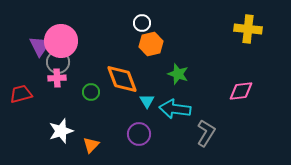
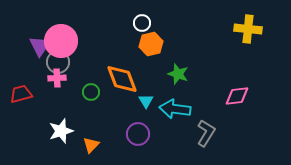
pink diamond: moved 4 px left, 5 px down
cyan triangle: moved 1 px left
purple circle: moved 1 px left
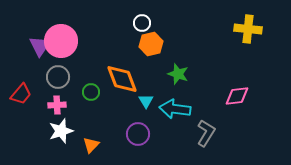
gray circle: moved 15 px down
pink cross: moved 27 px down
red trapezoid: rotated 145 degrees clockwise
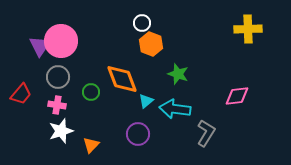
yellow cross: rotated 8 degrees counterclockwise
orange hexagon: rotated 25 degrees counterclockwise
cyan triangle: rotated 21 degrees clockwise
pink cross: rotated 12 degrees clockwise
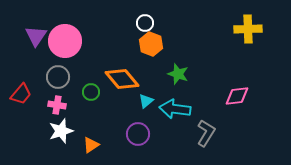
white circle: moved 3 px right
pink circle: moved 4 px right
purple triangle: moved 4 px left, 10 px up
orange diamond: rotated 20 degrees counterclockwise
orange triangle: rotated 12 degrees clockwise
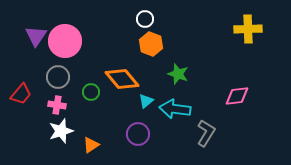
white circle: moved 4 px up
